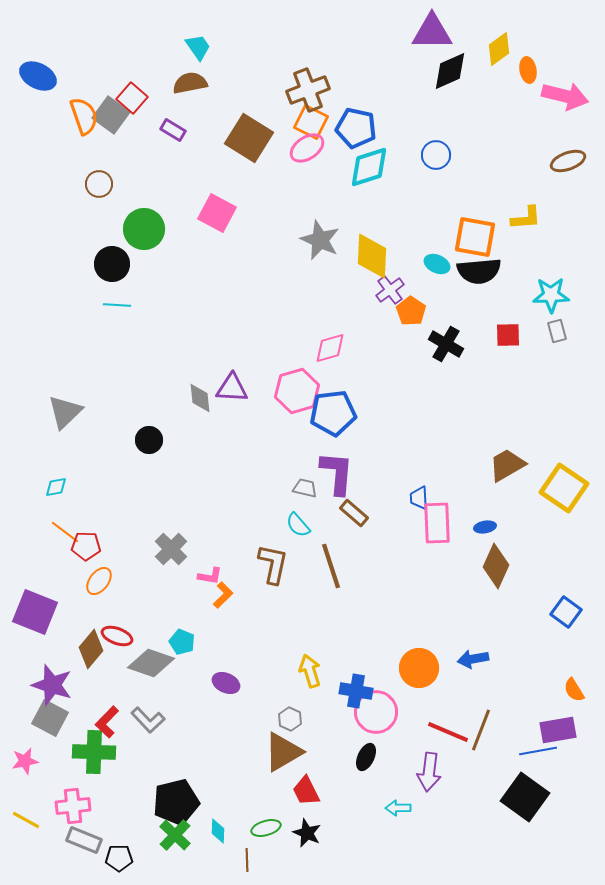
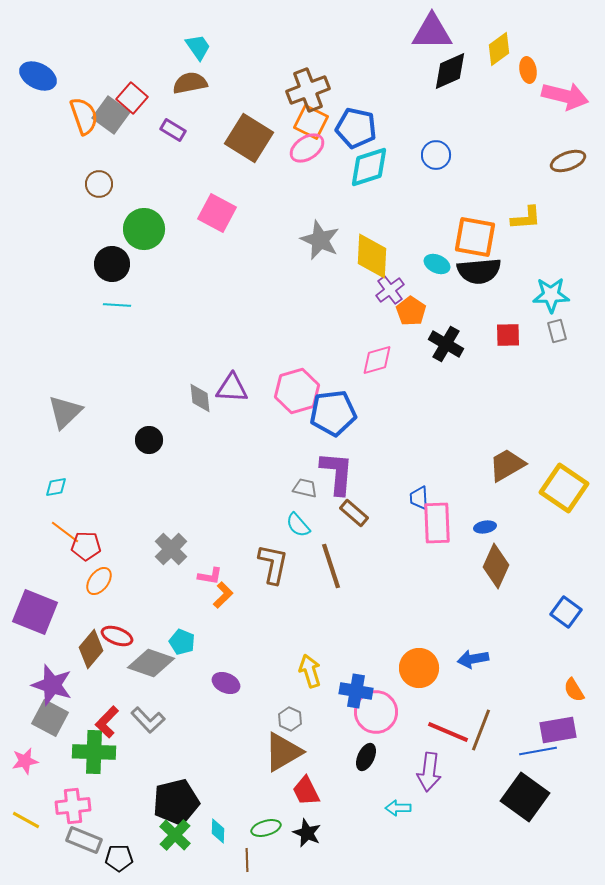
pink diamond at (330, 348): moved 47 px right, 12 px down
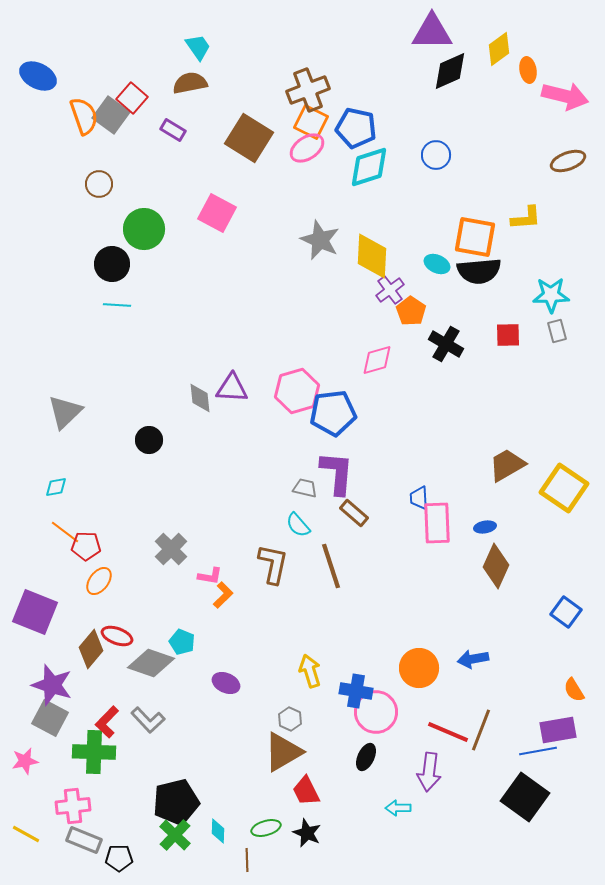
yellow line at (26, 820): moved 14 px down
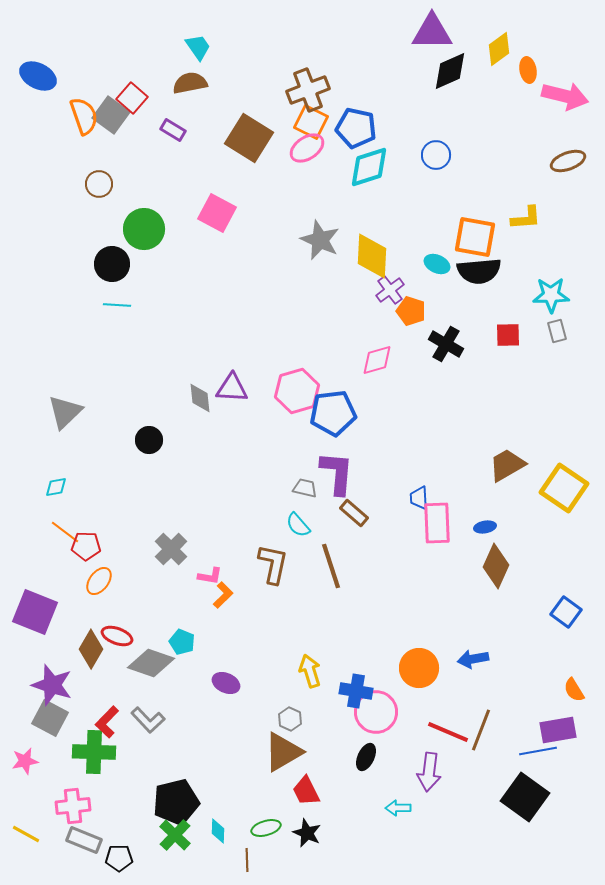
orange pentagon at (411, 311): rotated 16 degrees counterclockwise
brown diamond at (91, 649): rotated 9 degrees counterclockwise
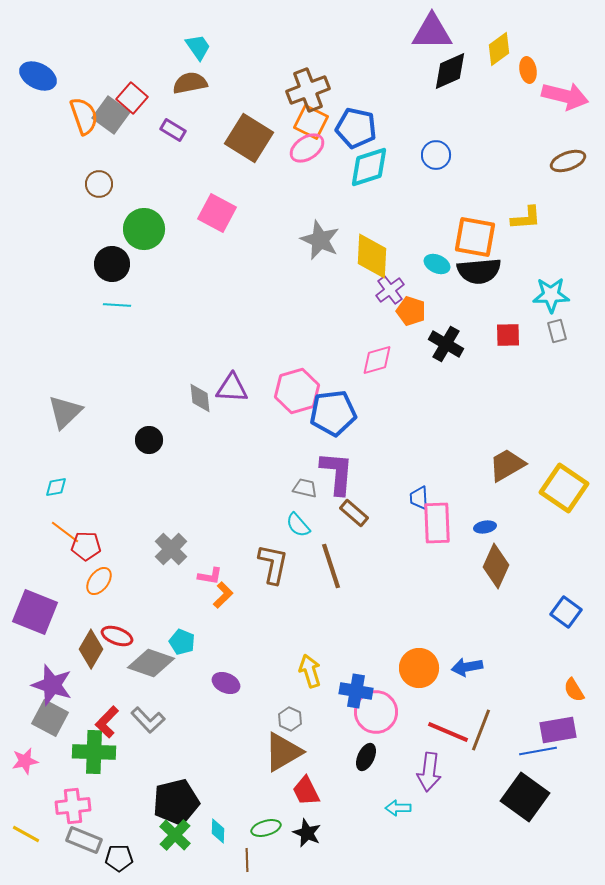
blue arrow at (473, 659): moved 6 px left, 8 px down
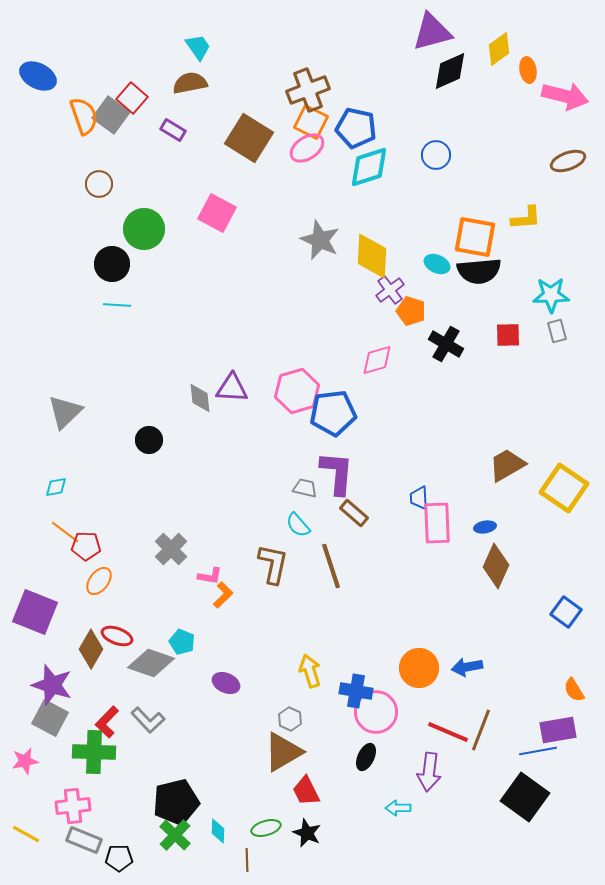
purple triangle at (432, 32): rotated 15 degrees counterclockwise
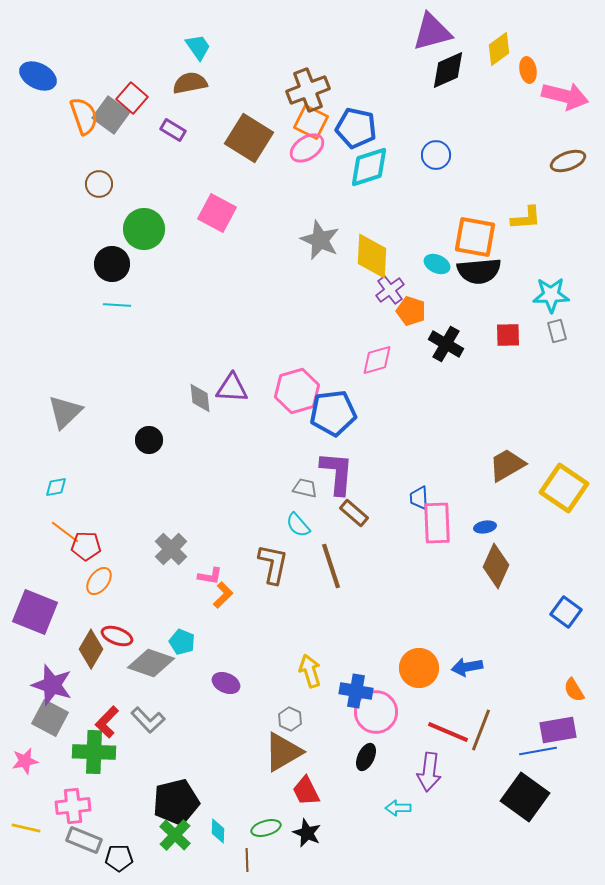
black diamond at (450, 71): moved 2 px left, 1 px up
yellow line at (26, 834): moved 6 px up; rotated 16 degrees counterclockwise
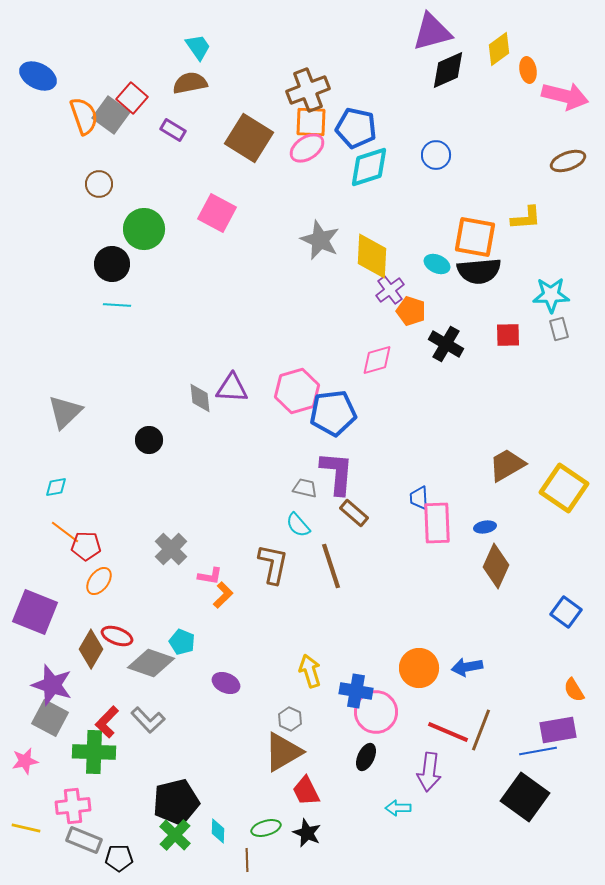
orange square at (311, 122): rotated 24 degrees counterclockwise
gray rectangle at (557, 331): moved 2 px right, 2 px up
